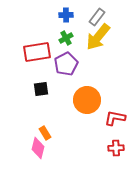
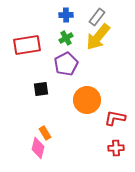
red rectangle: moved 10 px left, 7 px up
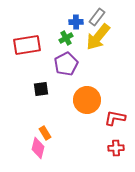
blue cross: moved 10 px right, 7 px down
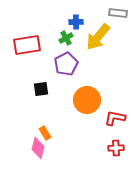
gray rectangle: moved 21 px right, 4 px up; rotated 60 degrees clockwise
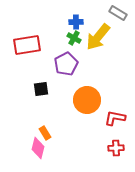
gray rectangle: rotated 24 degrees clockwise
green cross: moved 8 px right; rotated 32 degrees counterclockwise
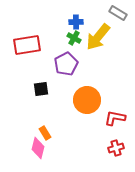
red cross: rotated 14 degrees counterclockwise
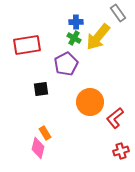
gray rectangle: rotated 24 degrees clockwise
orange circle: moved 3 px right, 2 px down
red L-shape: rotated 50 degrees counterclockwise
red cross: moved 5 px right, 3 px down
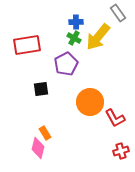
red L-shape: rotated 80 degrees counterclockwise
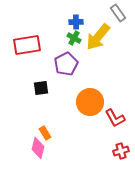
black square: moved 1 px up
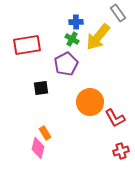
green cross: moved 2 px left, 1 px down
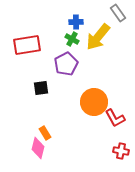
orange circle: moved 4 px right
red cross: rotated 28 degrees clockwise
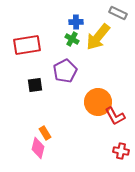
gray rectangle: rotated 30 degrees counterclockwise
purple pentagon: moved 1 px left, 7 px down
black square: moved 6 px left, 3 px up
orange circle: moved 4 px right
red L-shape: moved 2 px up
